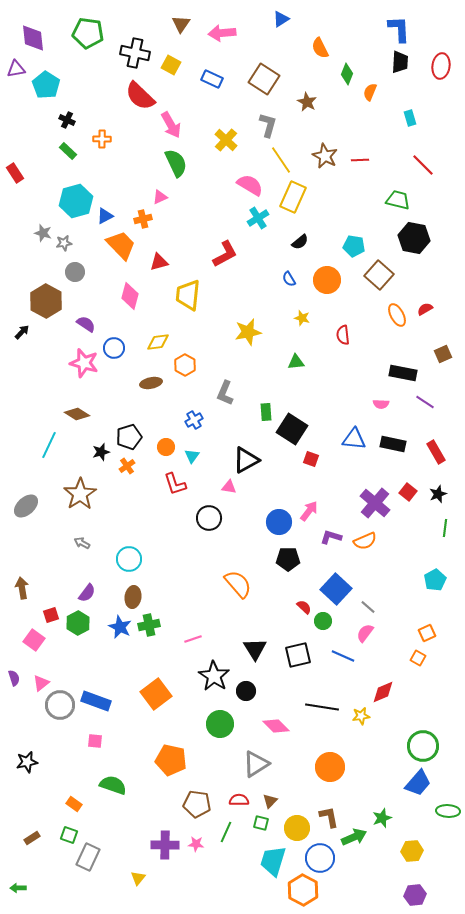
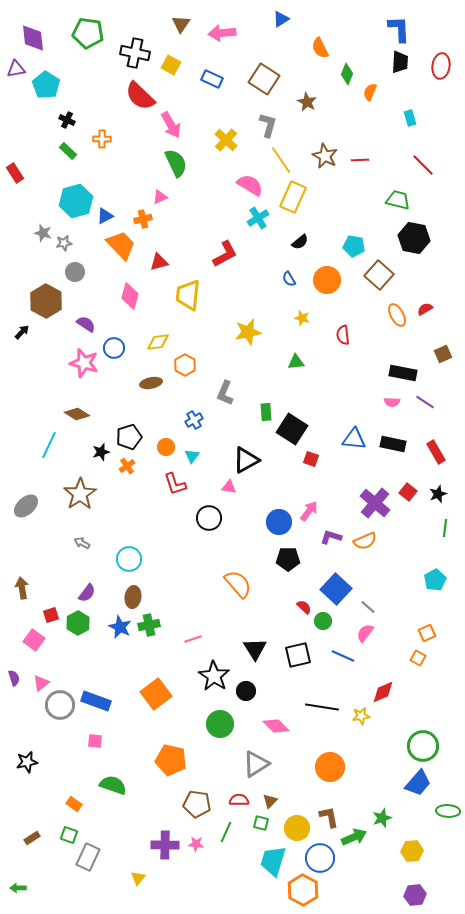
pink semicircle at (381, 404): moved 11 px right, 2 px up
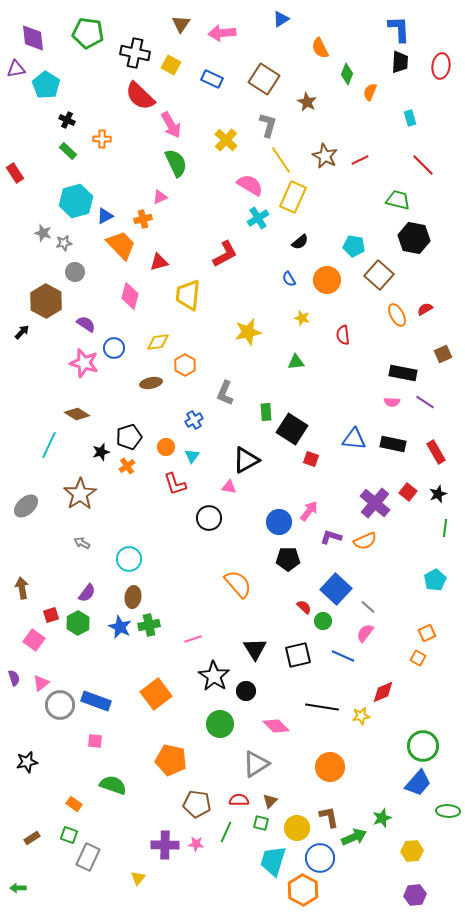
red line at (360, 160): rotated 24 degrees counterclockwise
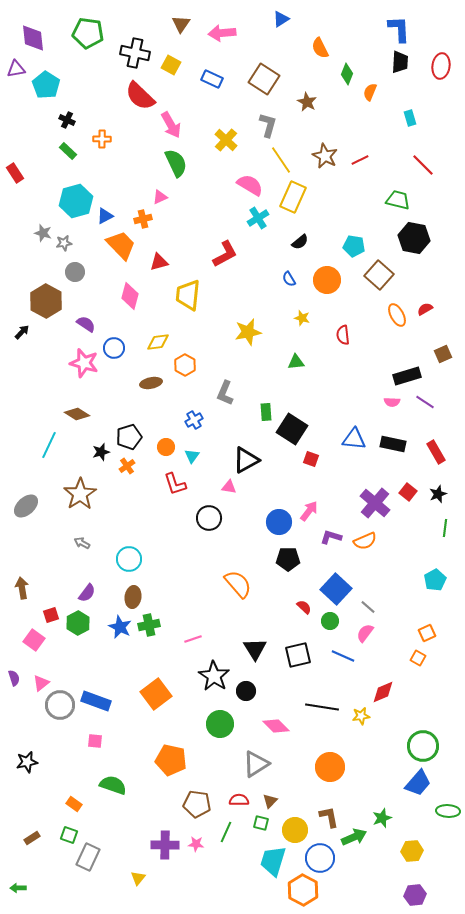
black rectangle at (403, 373): moved 4 px right, 3 px down; rotated 28 degrees counterclockwise
green circle at (323, 621): moved 7 px right
yellow circle at (297, 828): moved 2 px left, 2 px down
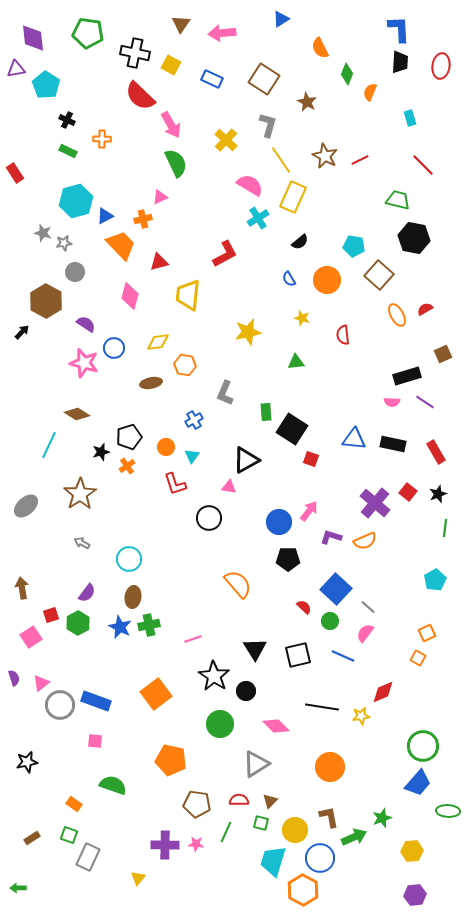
green rectangle at (68, 151): rotated 18 degrees counterclockwise
orange hexagon at (185, 365): rotated 20 degrees counterclockwise
pink square at (34, 640): moved 3 px left, 3 px up; rotated 20 degrees clockwise
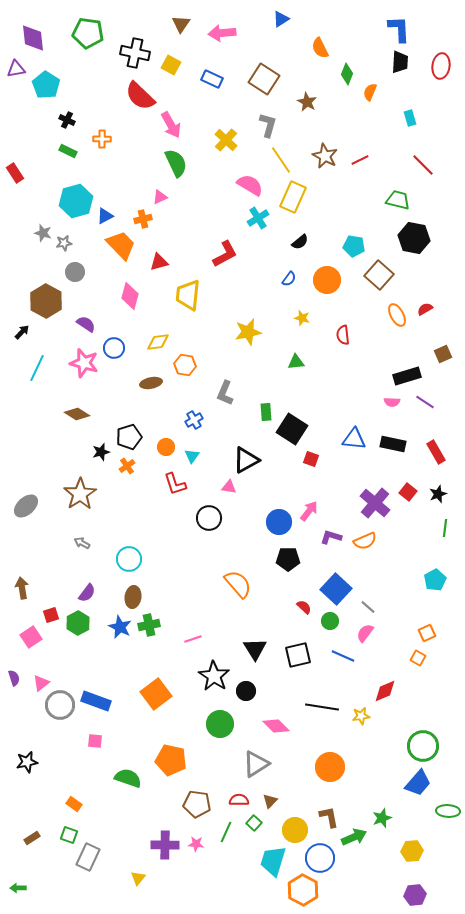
blue semicircle at (289, 279): rotated 112 degrees counterclockwise
cyan line at (49, 445): moved 12 px left, 77 px up
red diamond at (383, 692): moved 2 px right, 1 px up
green semicircle at (113, 785): moved 15 px right, 7 px up
green square at (261, 823): moved 7 px left; rotated 28 degrees clockwise
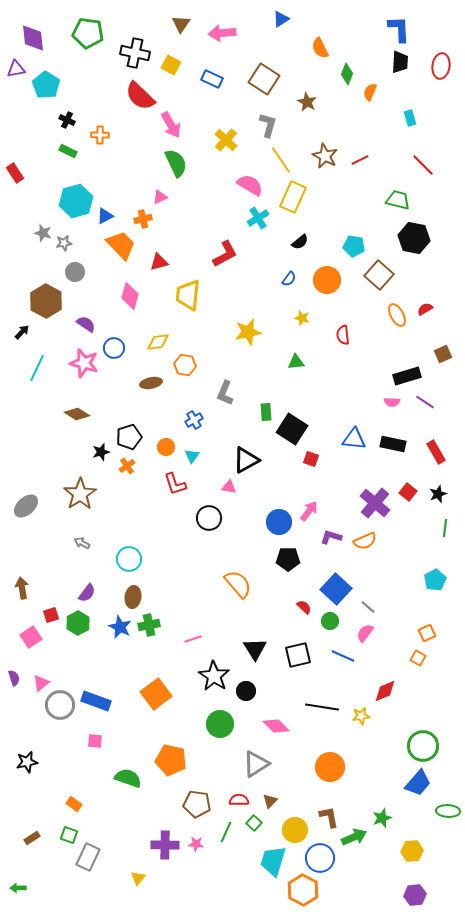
orange cross at (102, 139): moved 2 px left, 4 px up
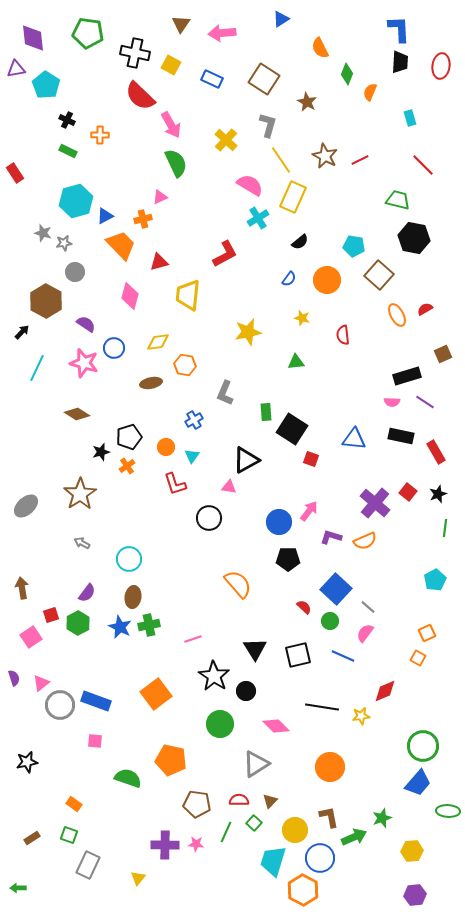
black rectangle at (393, 444): moved 8 px right, 8 px up
gray rectangle at (88, 857): moved 8 px down
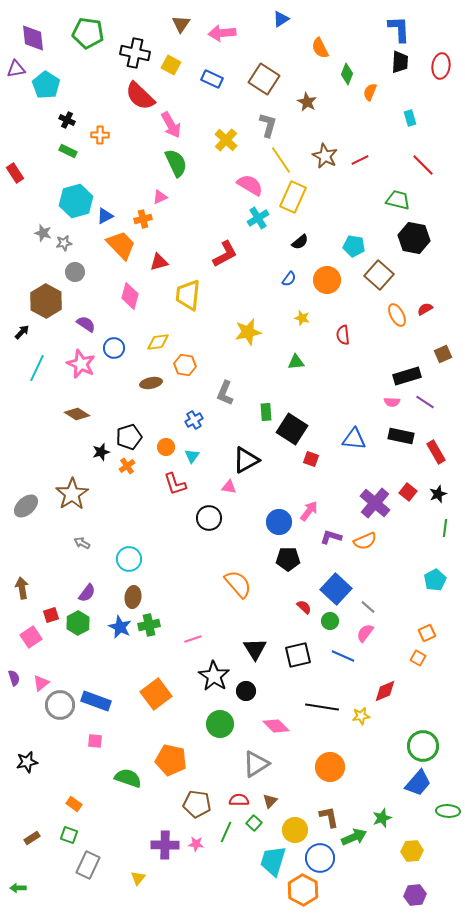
pink star at (84, 363): moved 3 px left, 1 px down; rotated 8 degrees clockwise
brown star at (80, 494): moved 8 px left
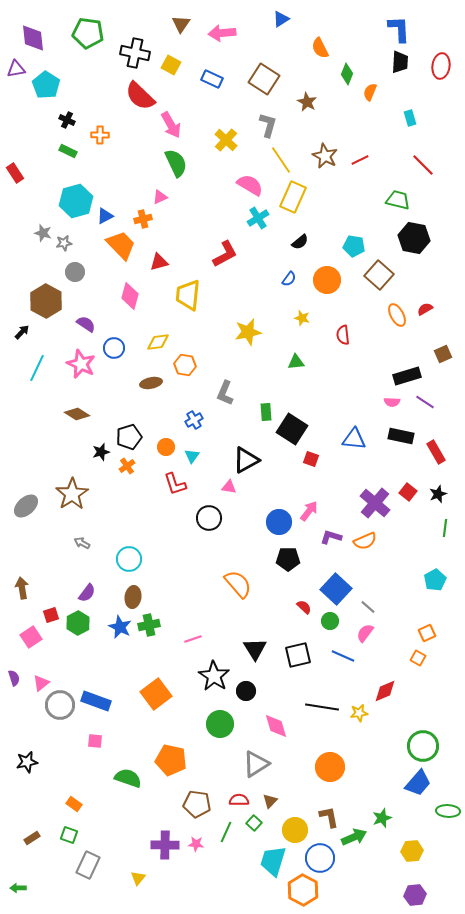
yellow star at (361, 716): moved 2 px left, 3 px up
pink diamond at (276, 726): rotated 28 degrees clockwise
